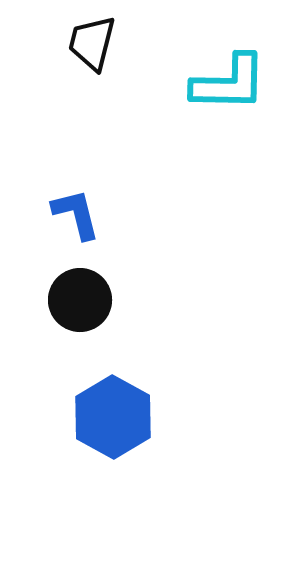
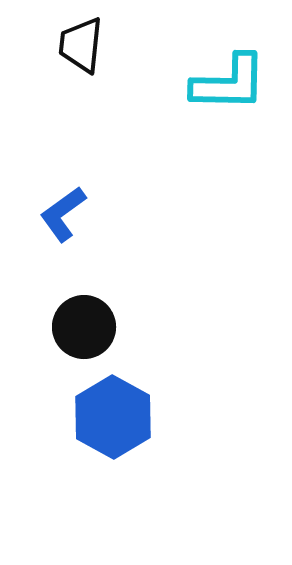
black trapezoid: moved 11 px left, 2 px down; rotated 8 degrees counterclockwise
blue L-shape: moved 13 px left; rotated 112 degrees counterclockwise
black circle: moved 4 px right, 27 px down
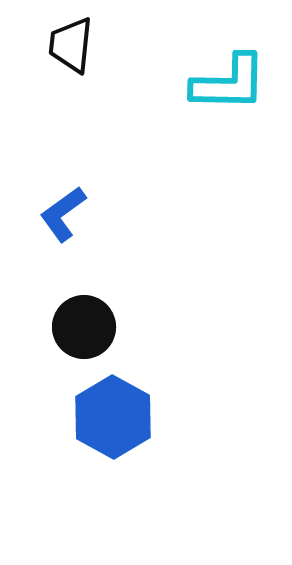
black trapezoid: moved 10 px left
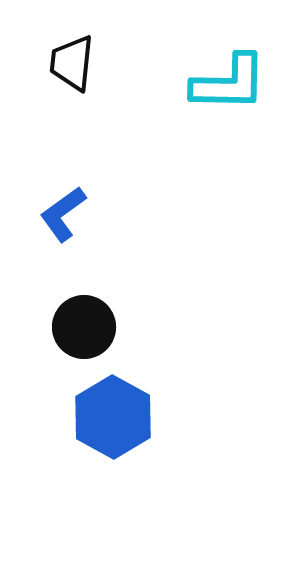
black trapezoid: moved 1 px right, 18 px down
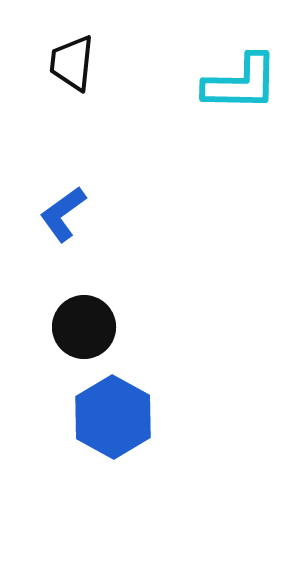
cyan L-shape: moved 12 px right
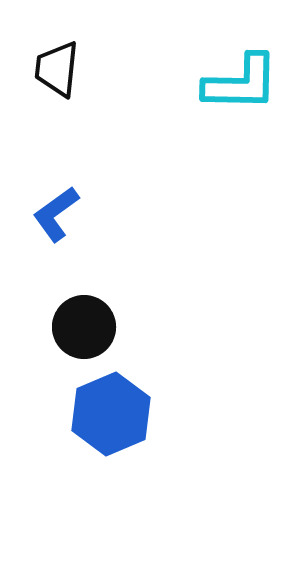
black trapezoid: moved 15 px left, 6 px down
blue L-shape: moved 7 px left
blue hexagon: moved 2 px left, 3 px up; rotated 8 degrees clockwise
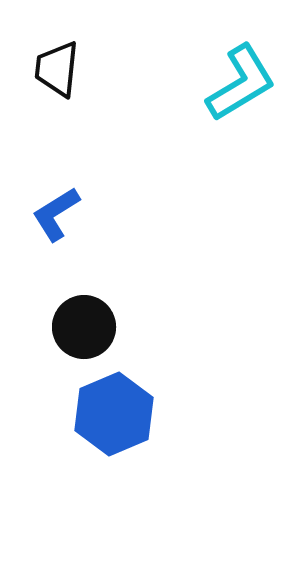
cyan L-shape: rotated 32 degrees counterclockwise
blue L-shape: rotated 4 degrees clockwise
blue hexagon: moved 3 px right
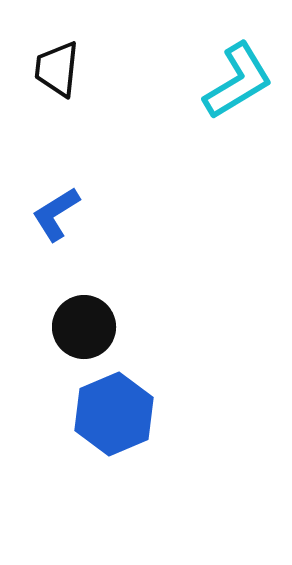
cyan L-shape: moved 3 px left, 2 px up
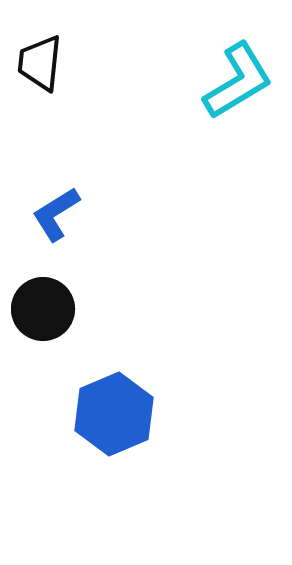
black trapezoid: moved 17 px left, 6 px up
black circle: moved 41 px left, 18 px up
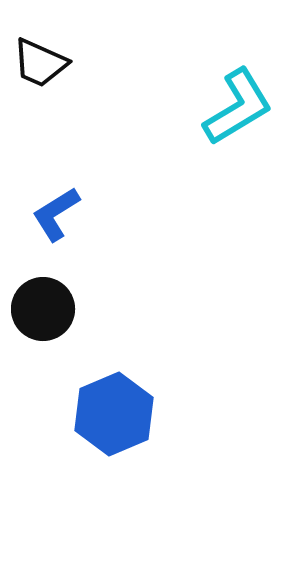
black trapezoid: rotated 72 degrees counterclockwise
cyan L-shape: moved 26 px down
